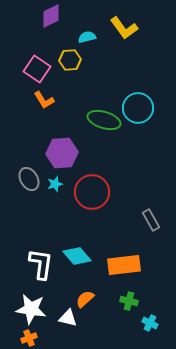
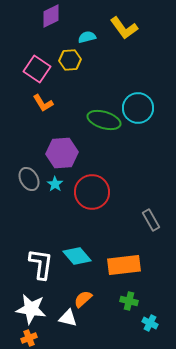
orange L-shape: moved 1 px left, 3 px down
cyan star: rotated 21 degrees counterclockwise
orange semicircle: moved 2 px left
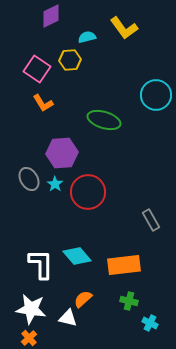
cyan circle: moved 18 px right, 13 px up
red circle: moved 4 px left
white L-shape: rotated 8 degrees counterclockwise
orange cross: rotated 21 degrees counterclockwise
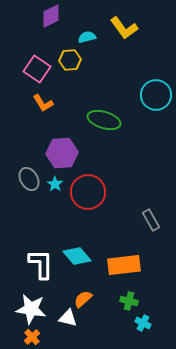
cyan cross: moved 7 px left
orange cross: moved 3 px right, 1 px up
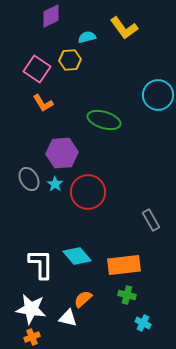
cyan circle: moved 2 px right
green cross: moved 2 px left, 6 px up
orange cross: rotated 21 degrees clockwise
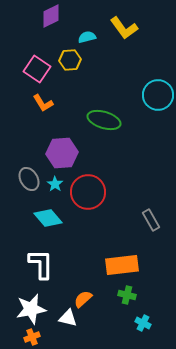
cyan diamond: moved 29 px left, 38 px up
orange rectangle: moved 2 px left
white star: rotated 20 degrees counterclockwise
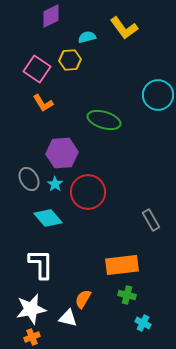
orange semicircle: rotated 18 degrees counterclockwise
